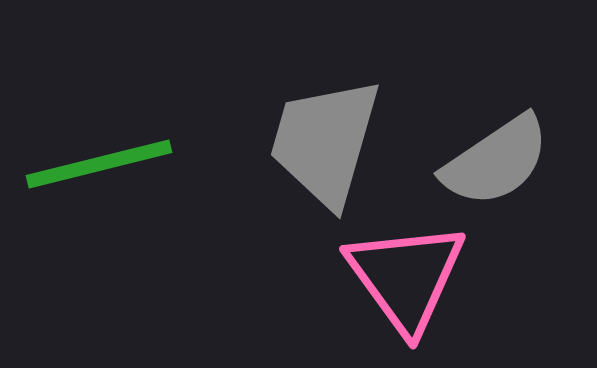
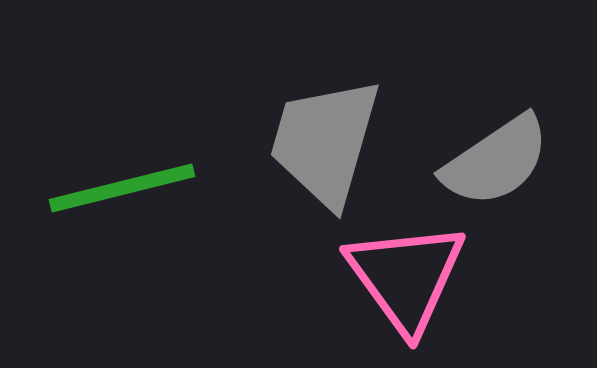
green line: moved 23 px right, 24 px down
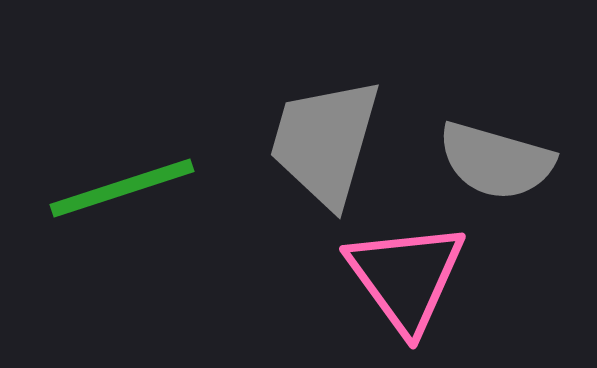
gray semicircle: rotated 50 degrees clockwise
green line: rotated 4 degrees counterclockwise
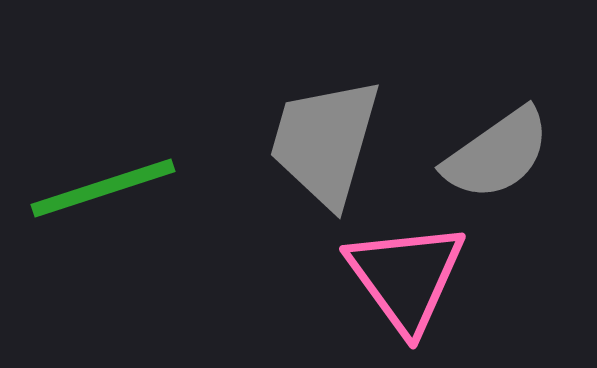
gray semicircle: moved 1 px right, 7 px up; rotated 51 degrees counterclockwise
green line: moved 19 px left
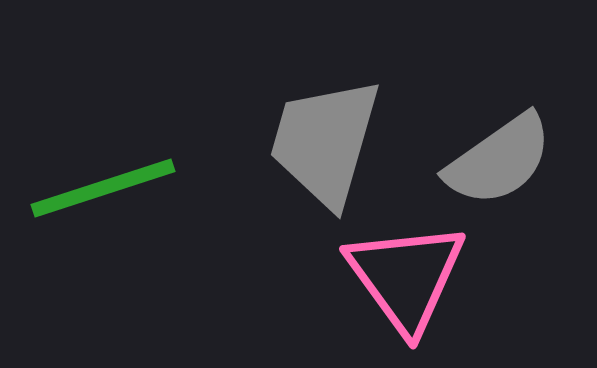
gray semicircle: moved 2 px right, 6 px down
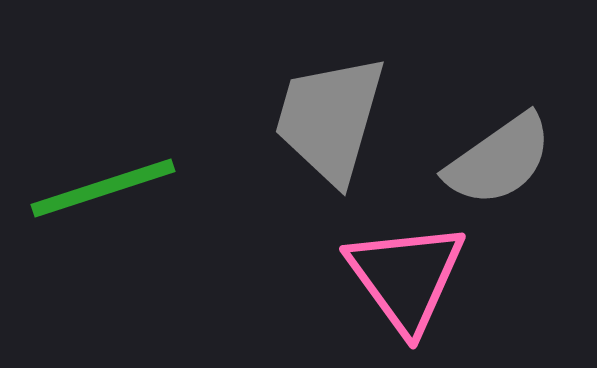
gray trapezoid: moved 5 px right, 23 px up
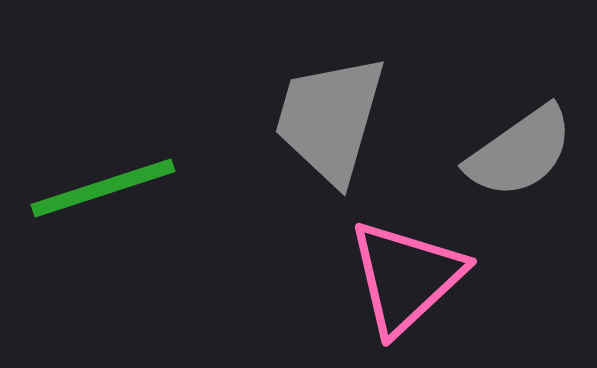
gray semicircle: moved 21 px right, 8 px up
pink triangle: rotated 23 degrees clockwise
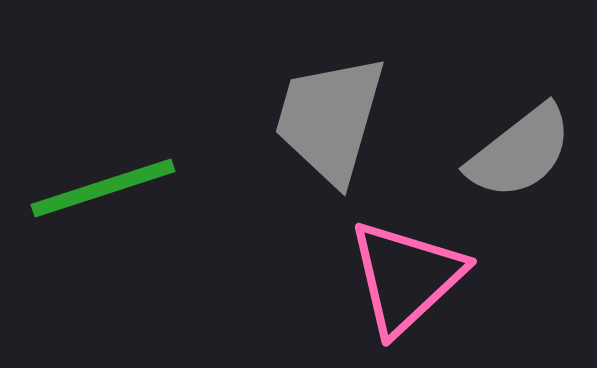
gray semicircle: rotated 3 degrees counterclockwise
